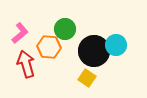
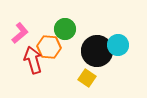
cyan circle: moved 2 px right
black circle: moved 3 px right
red arrow: moved 7 px right, 4 px up
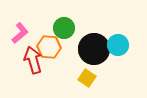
green circle: moved 1 px left, 1 px up
black circle: moved 3 px left, 2 px up
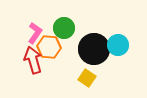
pink L-shape: moved 15 px right; rotated 15 degrees counterclockwise
